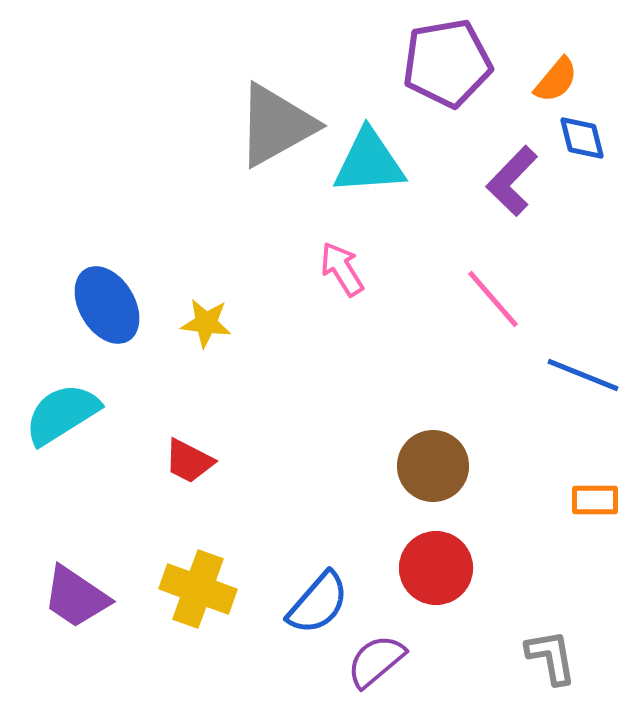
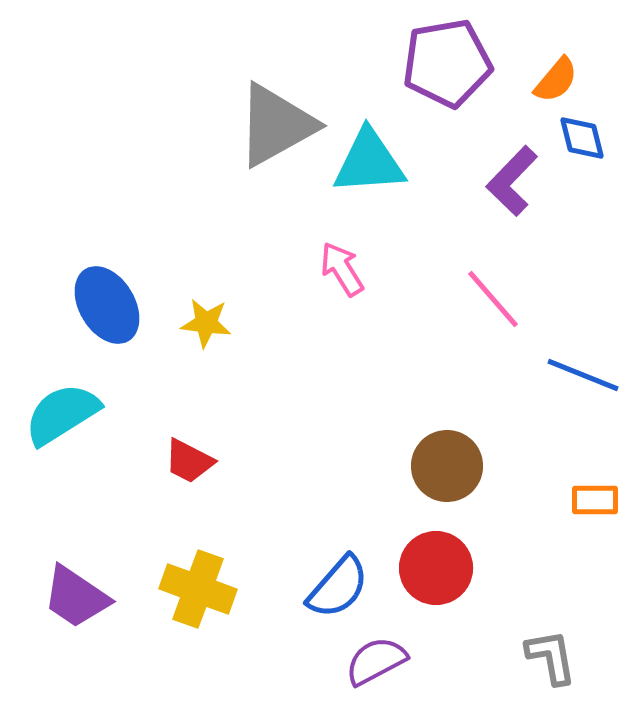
brown circle: moved 14 px right
blue semicircle: moved 20 px right, 16 px up
purple semicircle: rotated 12 degrees clockwise
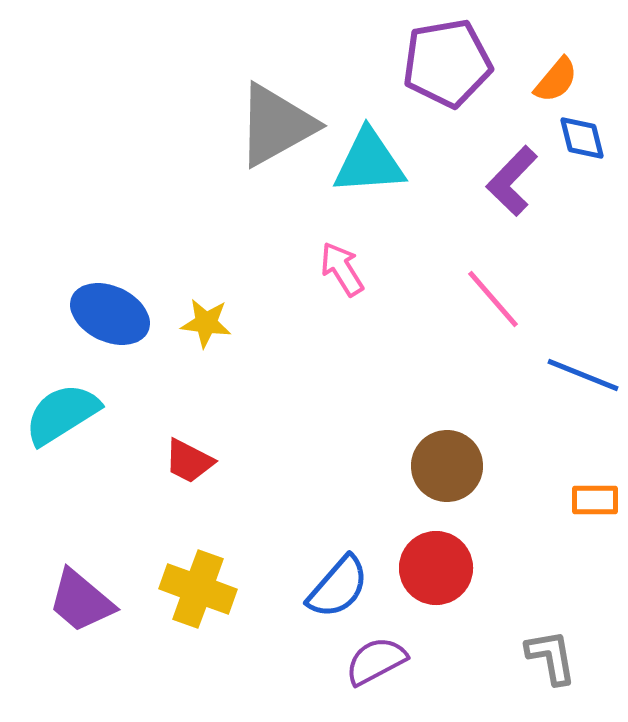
blue ellipse: moved 3 px right, 9 px down; rotated 34 degrees counterclockwise
purple trapezoid: moved 5 px right, 4 px down; rotated 6 degrees clockwise
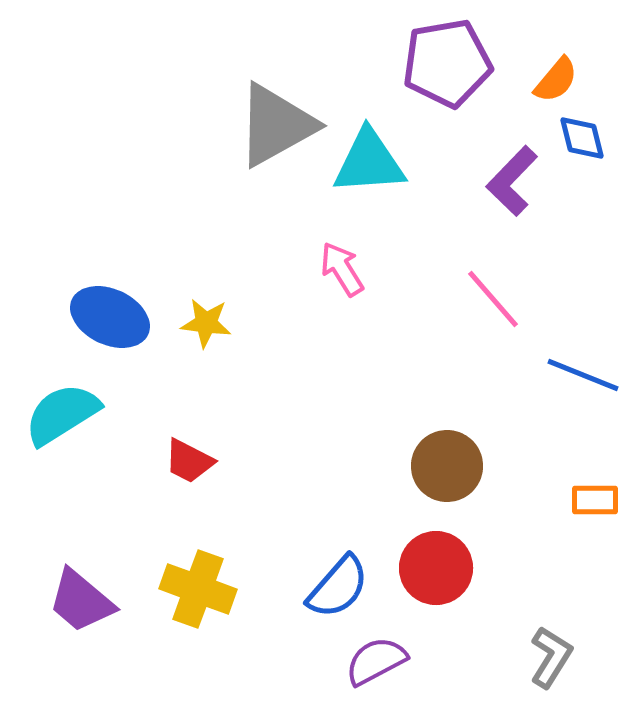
blue ellipse: moved 3 px down
gray L-shape: rotated 42 degrees clockwise
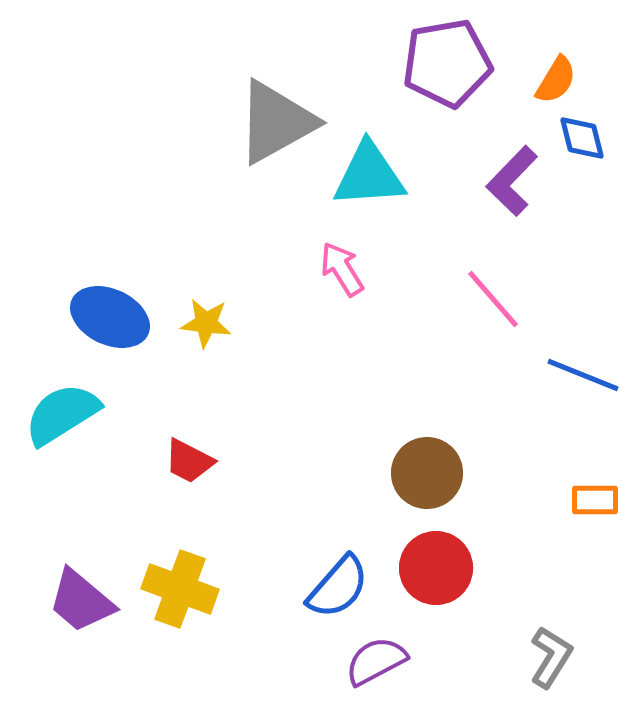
orange semicircle: rotated 9 degrees counterclockwise
gray triangle: moved 3 px up
cyan triangle: moved 13 px down
brown circle: moved 20 px left, 7 px down
yellow cross: moved 18 px left
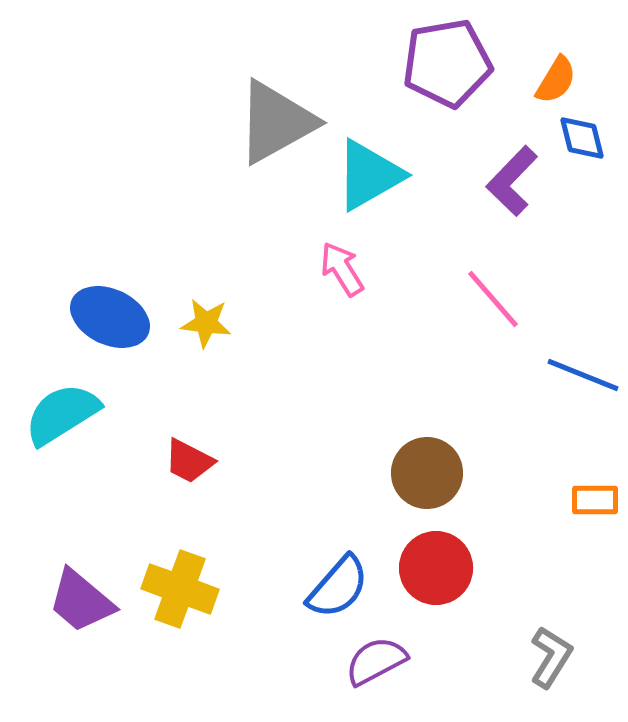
cyan triangle: rotated 26 degrees counterclockwise
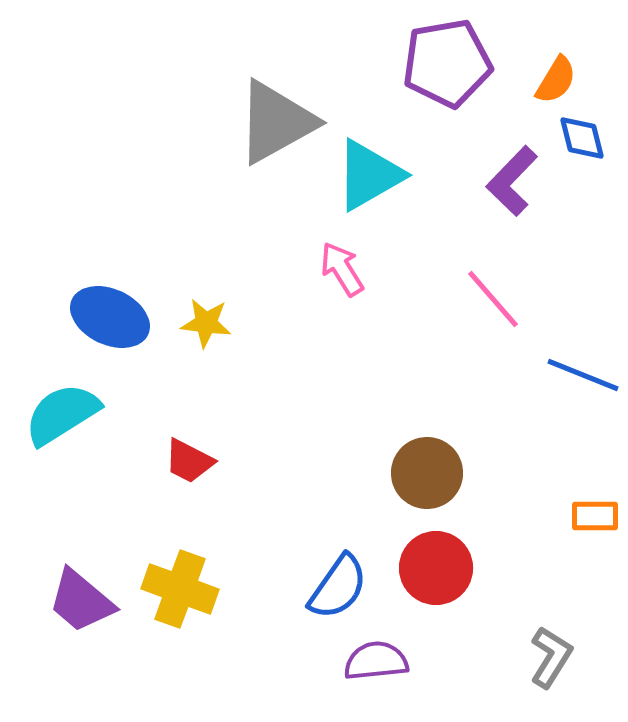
orange rectangle: moved 16 px down
blue semicircle: rotated 6 degrees counterclockwise
purple semicircle: rotated 22 degrees clockwise
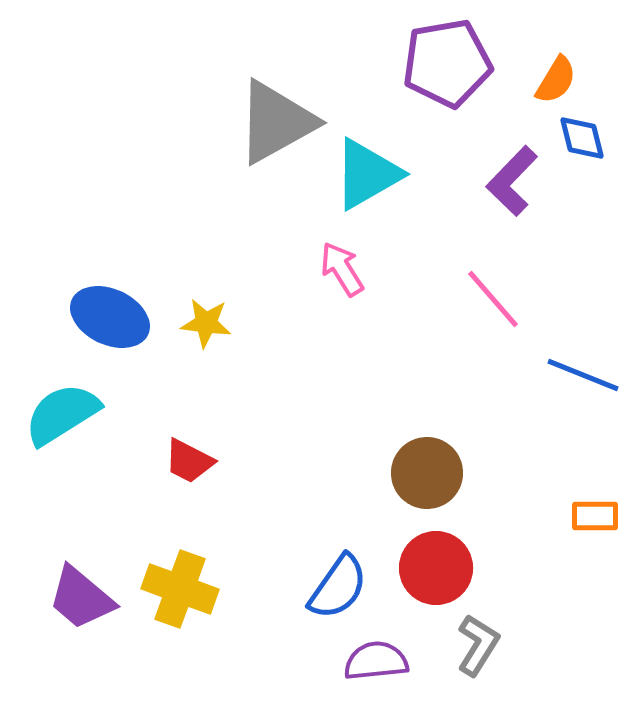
cyan triangle: moved 2 px left, 1 px up
purple trapezoid: moved 3 px up
gray L-shape: moved 73 px left, 12 px up
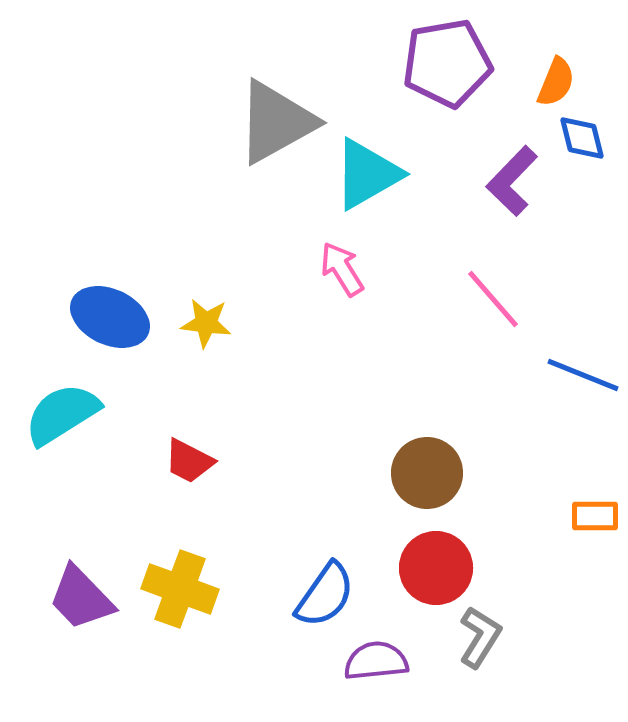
orange semicircle: moved 2 px down; rotated 9 degrees counterclockwise
blue semicircle: moved 13 px left, 8 px down
purple trapezoid: rotated 6 degrees clockwise
gray L-shape: moved 2 px right, 8 px up
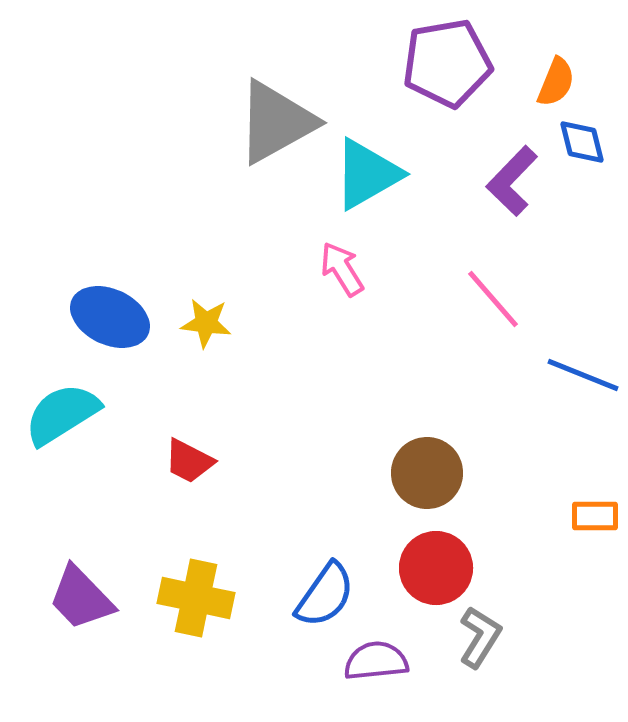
blue diamond: moved 4 px down
yellow cross: moved 16 px right, 9 px down; rotated 8 degrees counterclockwise
